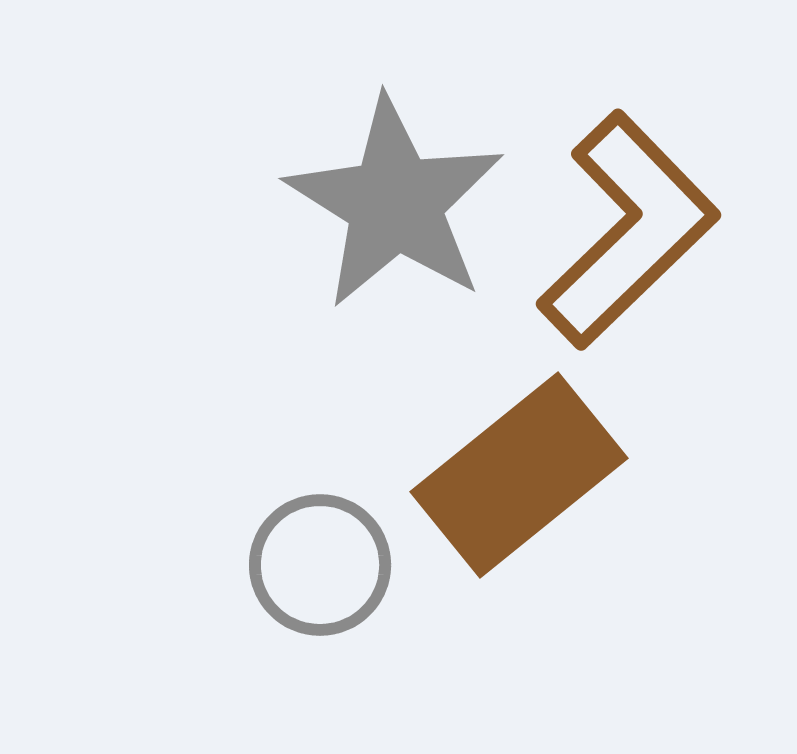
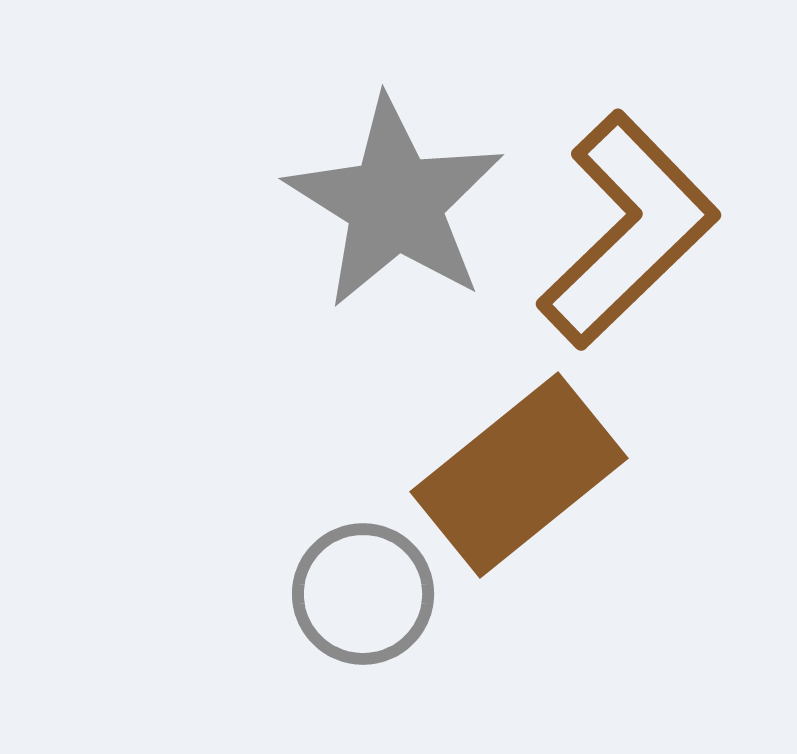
gray circle: moved 43 px right, 29 px down
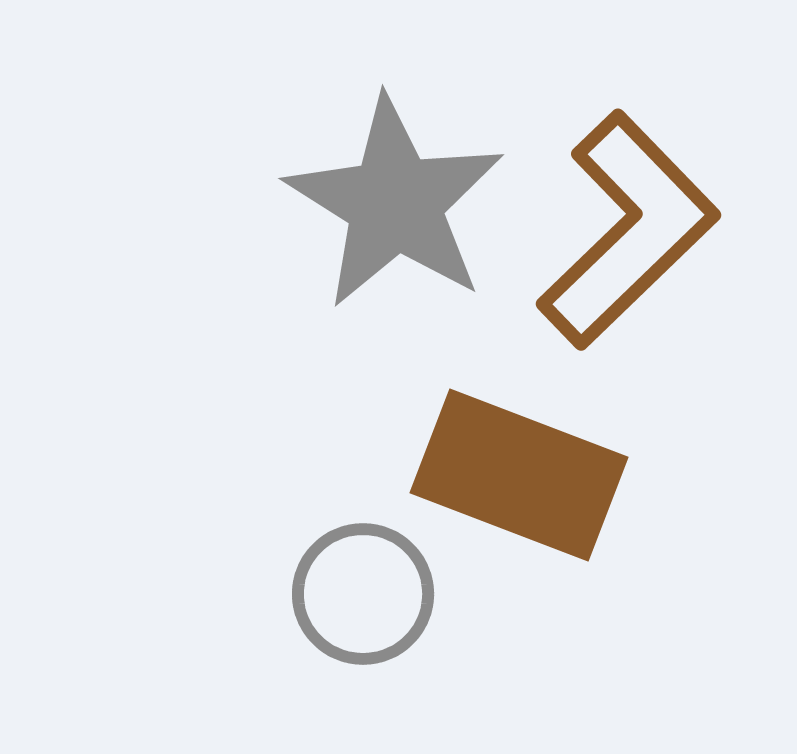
brown rectangle: rotated 60 degrees clockwise
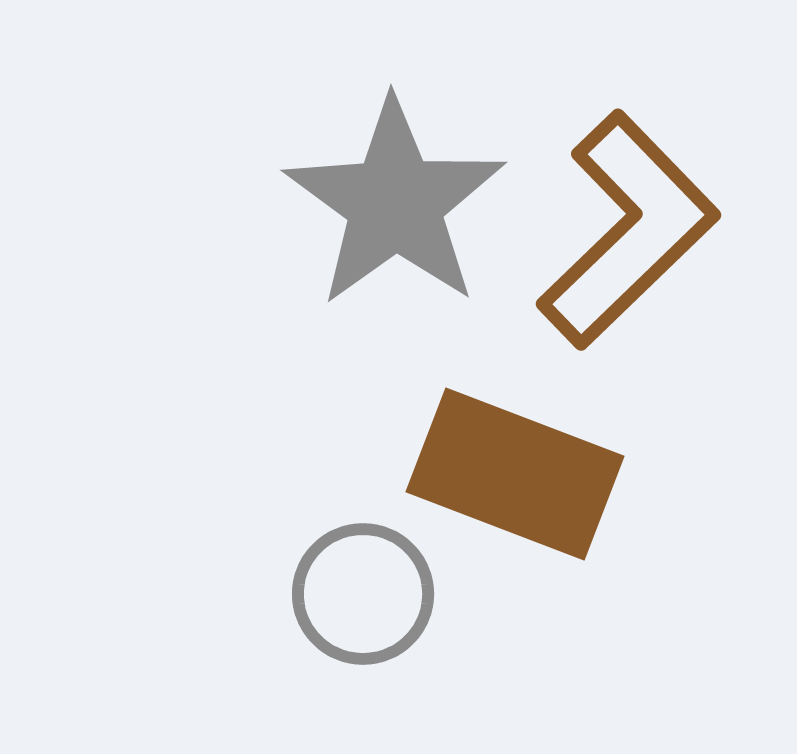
gray star: rotated 4 degrees clockwise
brown rectangle: moved 4 px left, 1 px up
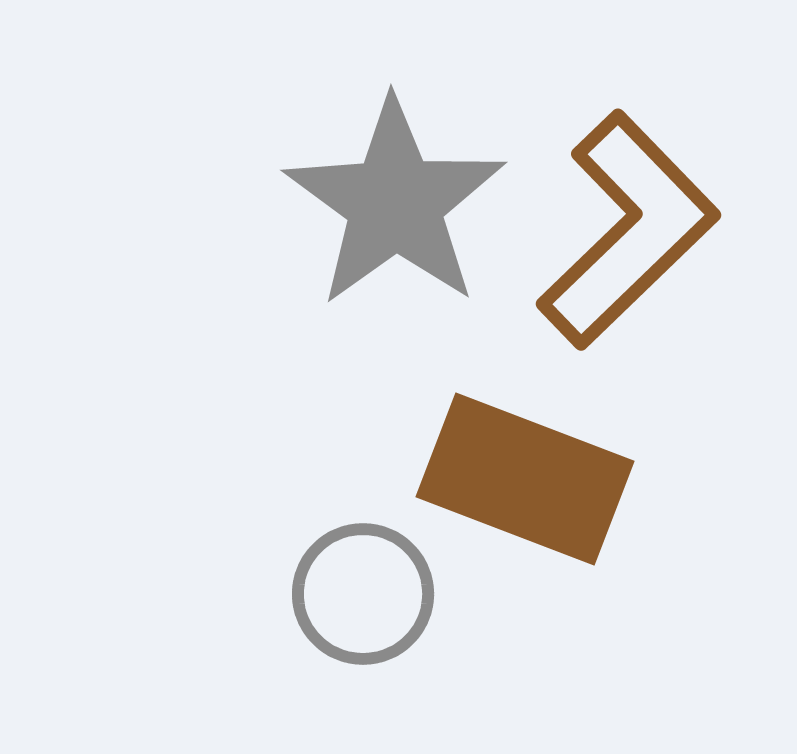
brown rectangle: moved 10 px right, 5 px down
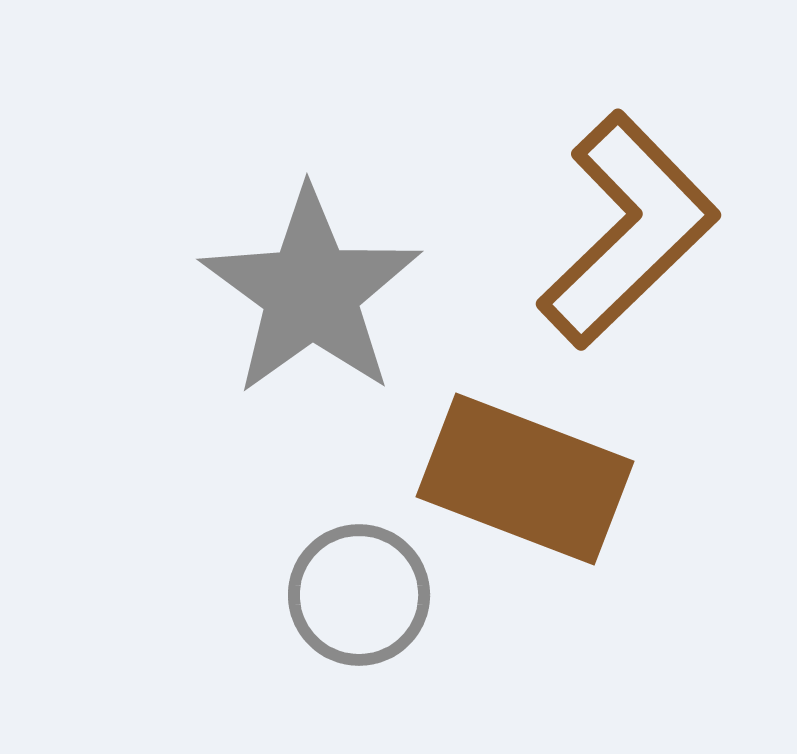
gray star: moved 84 px left, 89 px down
gray circle: moved 4 px left, 1 px down
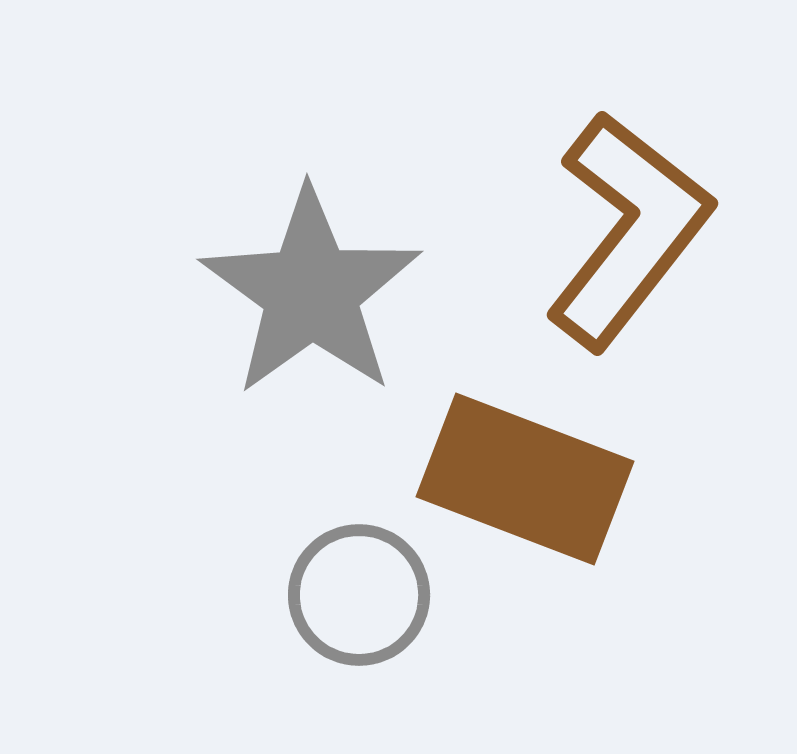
brown L-shape: rotated 8 degrees counterclockwise
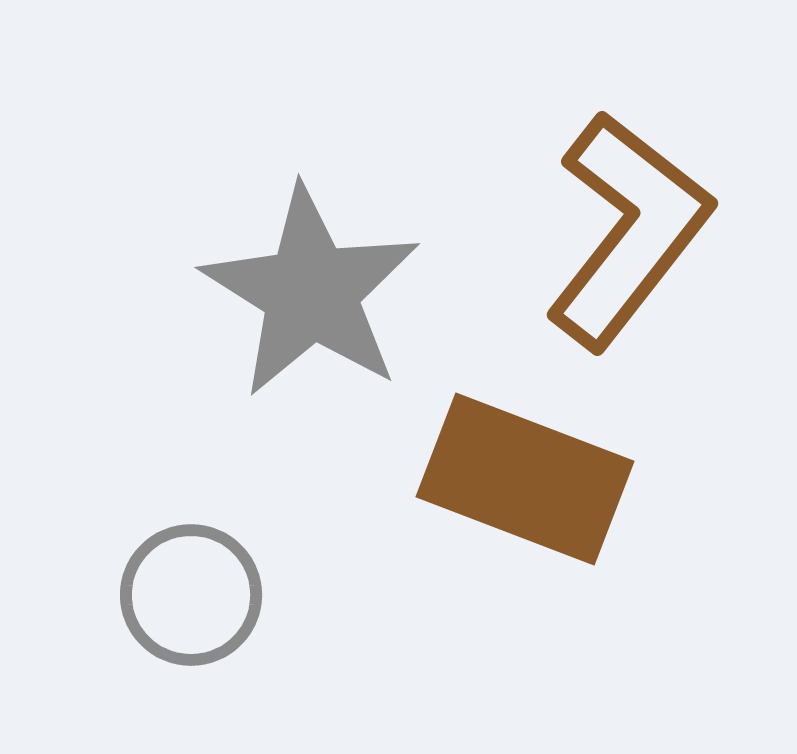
gray star: rotated 4 degrees counterclockwise
gray circle: moved 168 px left
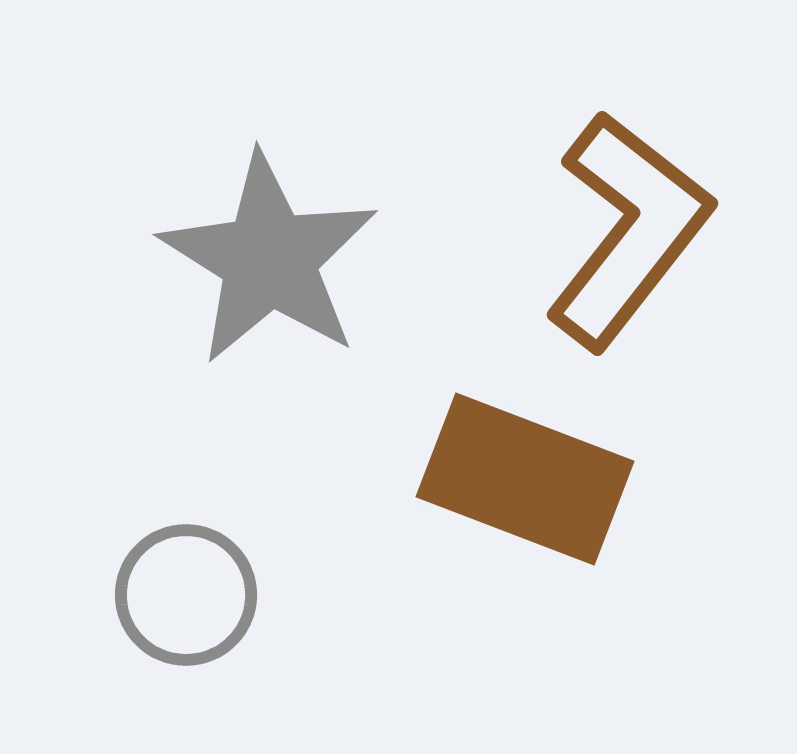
gray star: moved 42 px left, 33 px up
gray circle: moved 5 px left
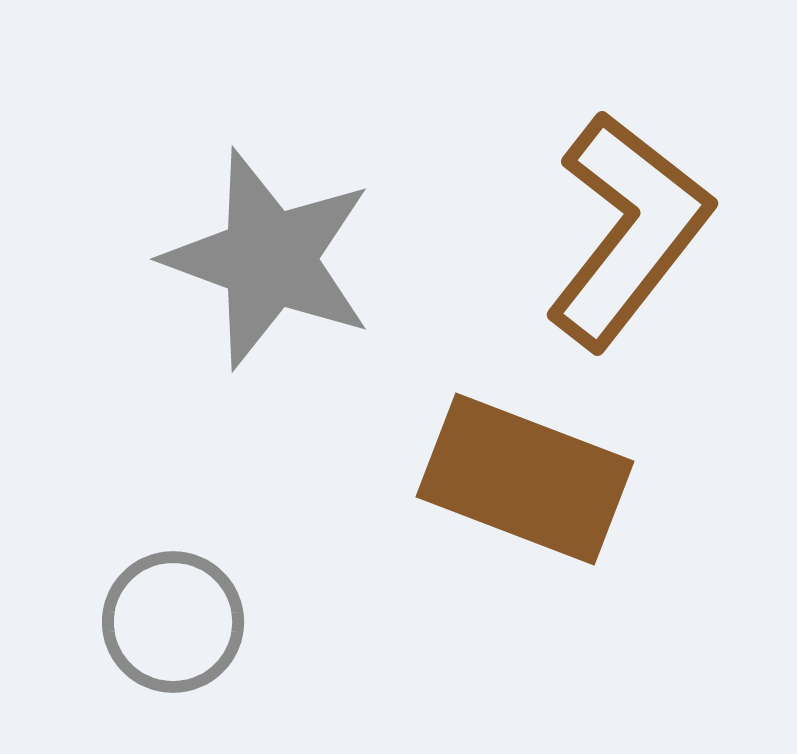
gray star: rotated 12 degrees counterclockwise
gray circle: moved 13 px left, 27 px down
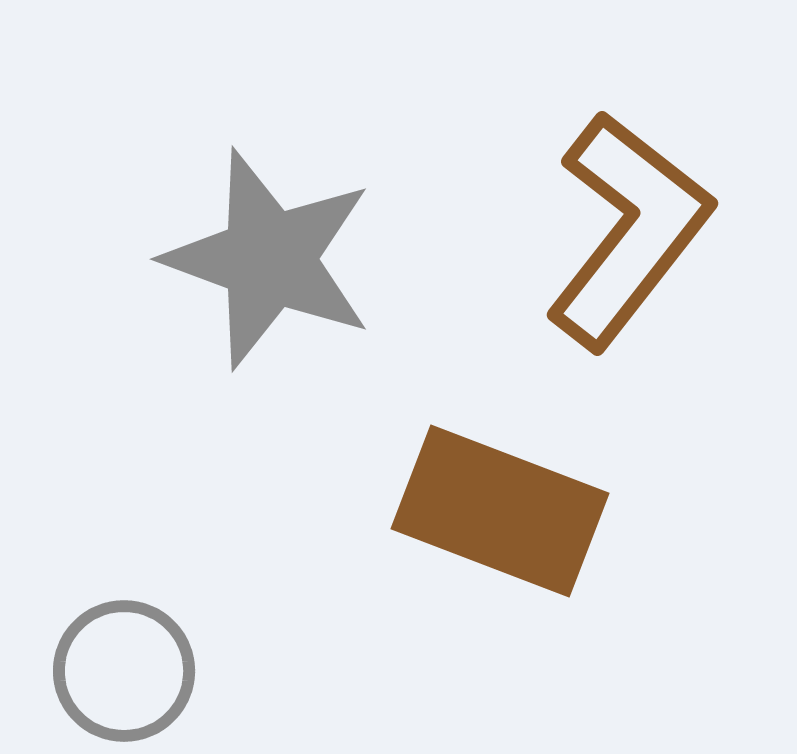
brown rectangle: moved 25 px left, 32 px down
gray circle: moved 49 px left, 49 px down
